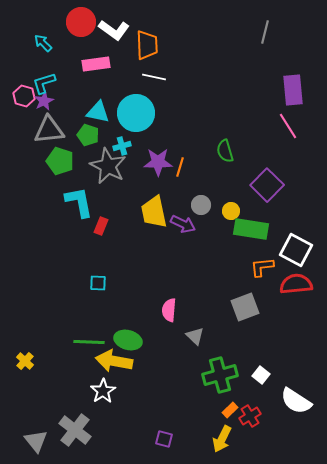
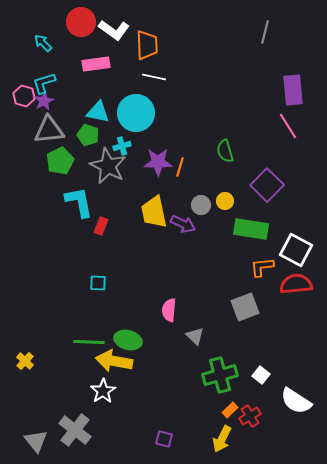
green pentagon at (60, 161): rotated 28 degrees clockwise
yellow circle at (231, 211): moved 6 px left, 10 px up
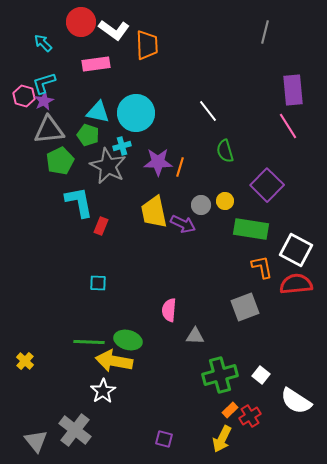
white line at (154, 77): moved 54 px right, 34 px down; rotated 40 degrees clockwise
orange L-shape at (262, 267): rotated 85 degrees clockwise
gray triangle at (195, 336): rotated 42 degrees counterclockwise
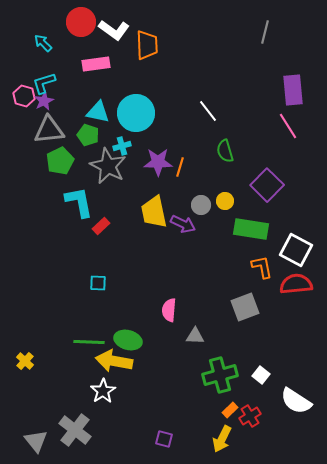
red rectangle at (101, 226): rotated 24 degrees clockwise
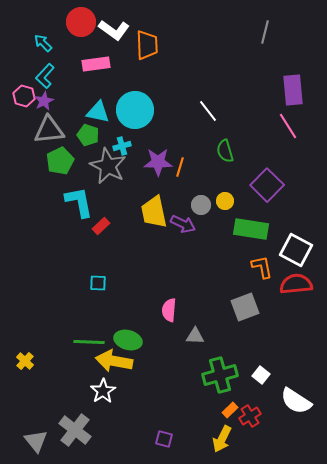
cyan L-shape at (44, 83): moved 1 px right, 7 px up; rotated 30 degrees counterclockwise
cyan circle at (136, 113): moved 1 px left, 3 px up
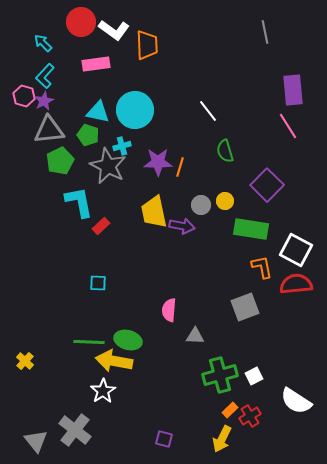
gray line at (265, 32): rotated 25 degrees counterclockwise
purple arrow at (183, 224): moved 1 px left, 2 px down; rotated 15 degrees counterclockwise
white square at (261, 375): moved 7 px left, 1 px down; rotated 24 degrees clockwise
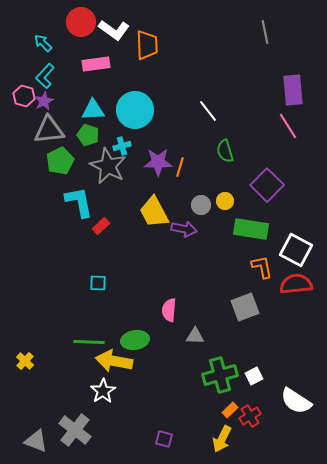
cyan triangle at (98, 112): moved 5 px left, 2 px up; rotated 15 degrees counterclockwise
yellow trapezoid at (154, 212): rotated 16 degrees counterclockwise
purple arrow at (182, 226): moved 2 px right, 3 px down
green ellipse at (128, 340): moved 7 px right; rotated 24 degrees counterclockwise
gray triangle at (36, 441): rotated 30 degrees counterclockwise
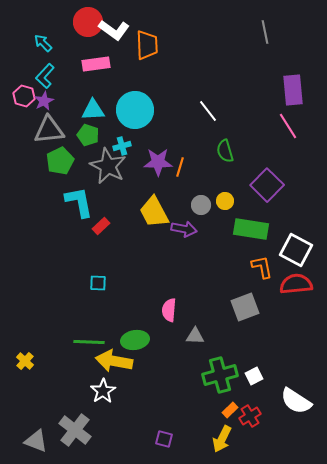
red circle at (81, 22): moved 7 px right
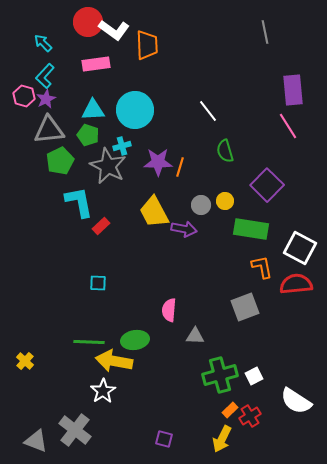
purple star at (44, 101): moved 2 px right, 2 px up
white square at (296, 250): moved 4 px right, 2 px up
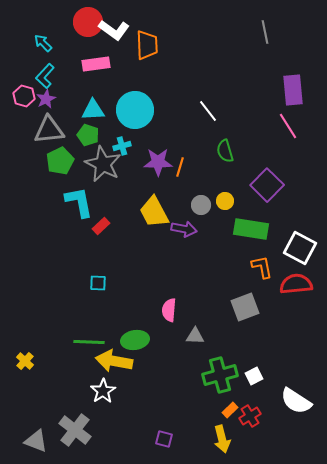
gray star at (108, 166): moved 5 px left, 2 px up
yellow arrow at (222, 439): rotated 40 degrees counterclockwise
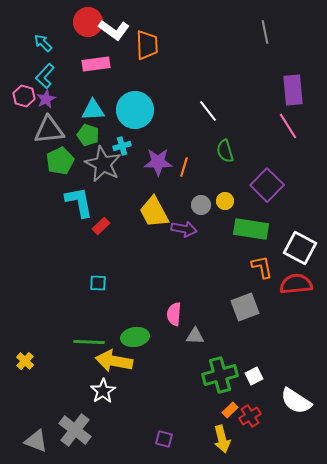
orange line at (180, 167): moved 4 px right
pink semicircle at (169, 310): moved 5 px right, 4 px down
green ellipse at (135, 340): moved 3 px up
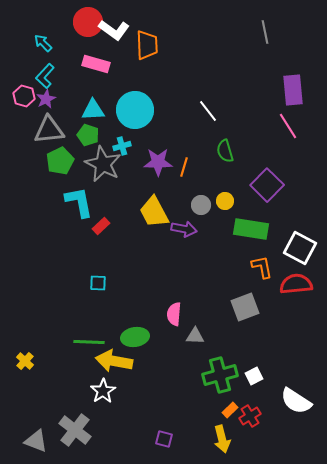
pink rectangle at (96, 64): rotated 24 degrees clockwise
